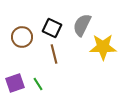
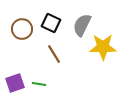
black square: moved 1 px left, 5 px up
brown circle: moved 8 px up
brown line: rotated 18 degrees counterclockwise
green line: moved 1 px right; rotated 48 degrees counterclockwise
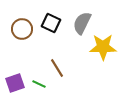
gray semicircle: moved 2 px up
brown line: moved 3 px right, 14 px down
green line: rotated 16 degrees clockwise
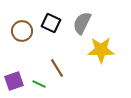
brown circle: moved 2 px down
yellow star: moved 2 px left, 3 px down
purple square: moved 1 px left, 2 px up
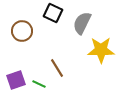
black square: moved 2 px right, 10 px up
purple square: moved 2 px right, 1 px up
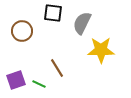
black square: rotated 18 degrees counterclockwise
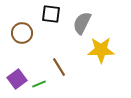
black square: moved 2 px left, 1 px down
brown circle: moved 2 px down
brown line: moved 2 px right, 1 px up
purple square: moved 1 px right, 1 px up; rotated 18 degrees counterclockwise
green line: rotated 48 degrees counterclockwise
